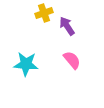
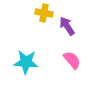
yellow cross: rotated 30 degrees clockwise
cyan star: moved 2 px up
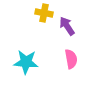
pink semicircle: moved 1 px left, 1 px up; rotated 30 degrees clockwise
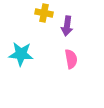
purple arrow: rotated 138 degrees counterclockwise
cyan star: moved 5 px left, 8 px up
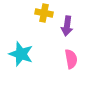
cyan star: rotated 15 degrees clockwise
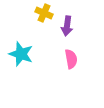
yellow cross: rotated 12 degrees clockwise
